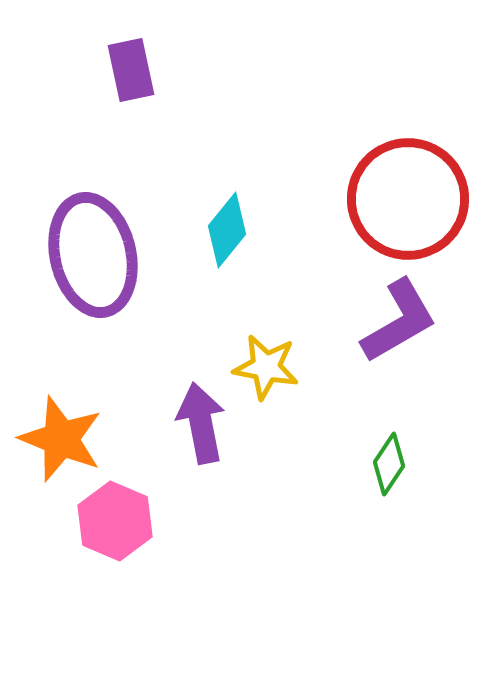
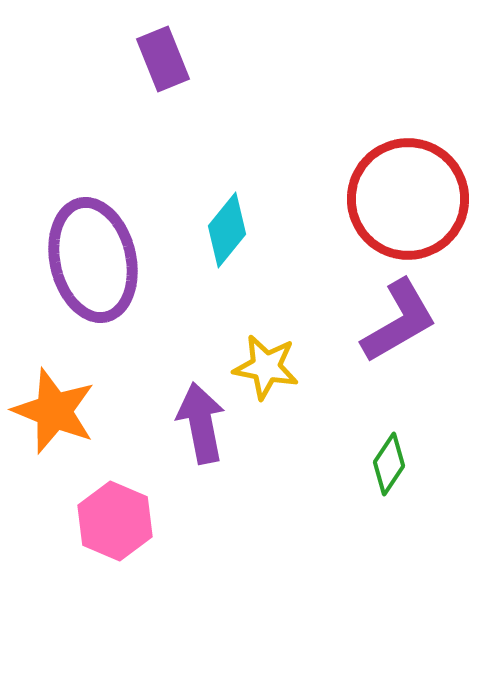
purple rectangle: moved 32 px right, 11 px up; rotated 10 degrees counterclockwise
purple ellipse: moved 5 px down
orange star: moved 7 px left, 28 px up
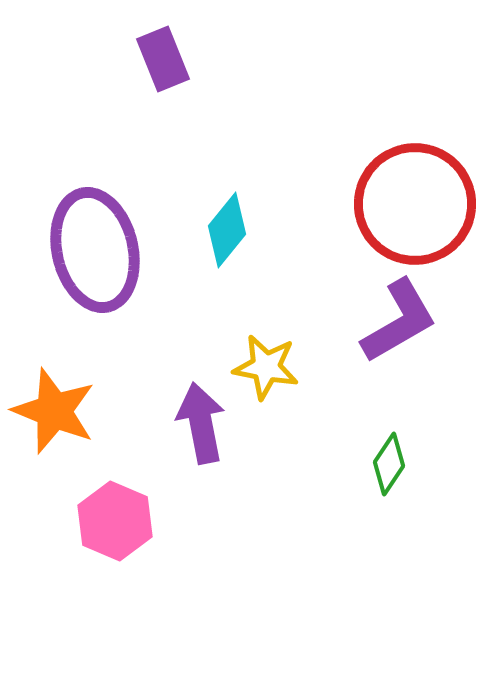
red circle: moved 7 px right, 5 px down
purple ellipse: moved 2 px right, 10 px up
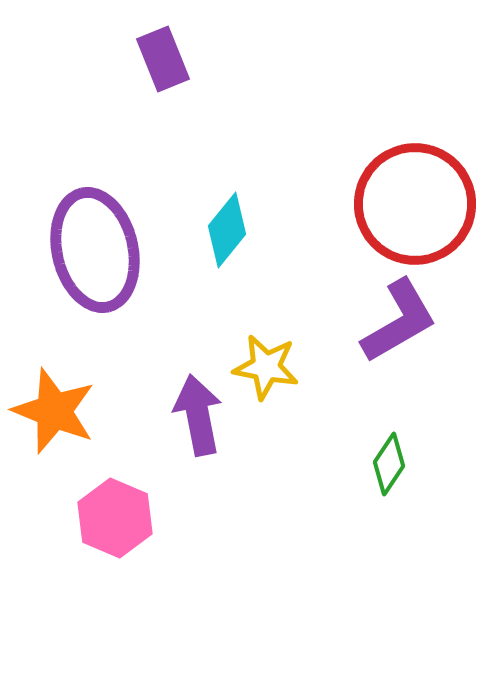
purple arrow: moved 3 px left, 8 px up
pink hexagon: moved 3 px up
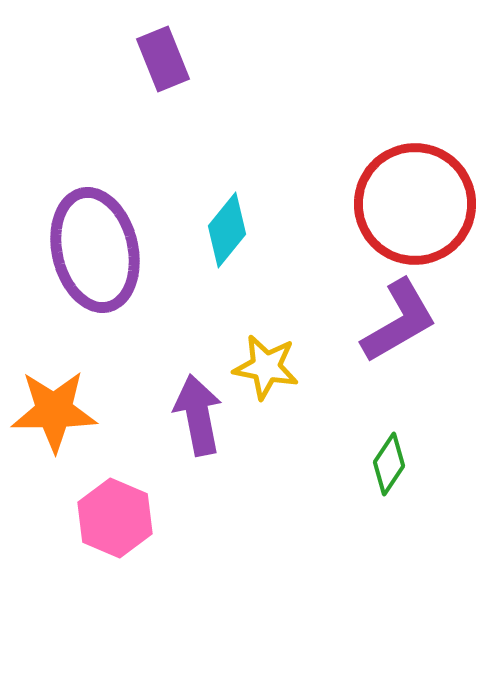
orange star: rotated 22 degrees counterclockwise
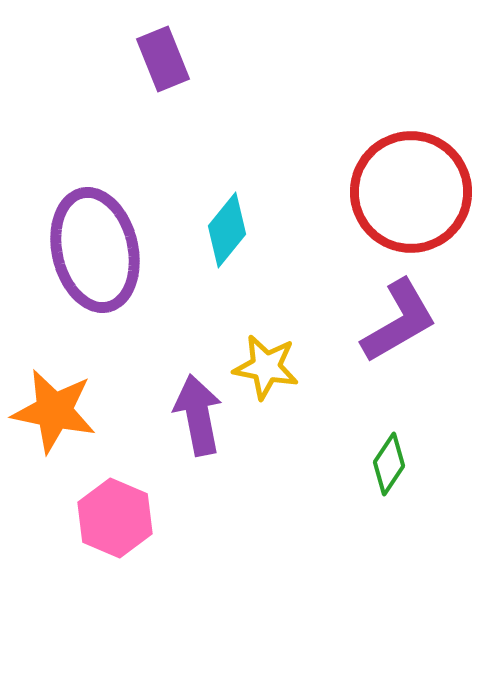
red circle: moved 4 px left, 12 px up
orange star: rotated 12 degrees clockwise
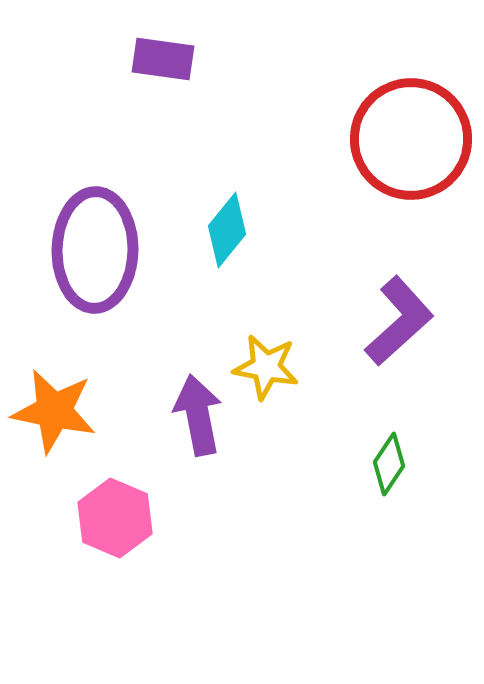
purple rectangle: rotated 60 degrees counterclockwise
red circle: moved 53 px up
purple ellipse: rotated 14 degrees clockwise
purple L-shape: rotated 12 degrees counterclockwise
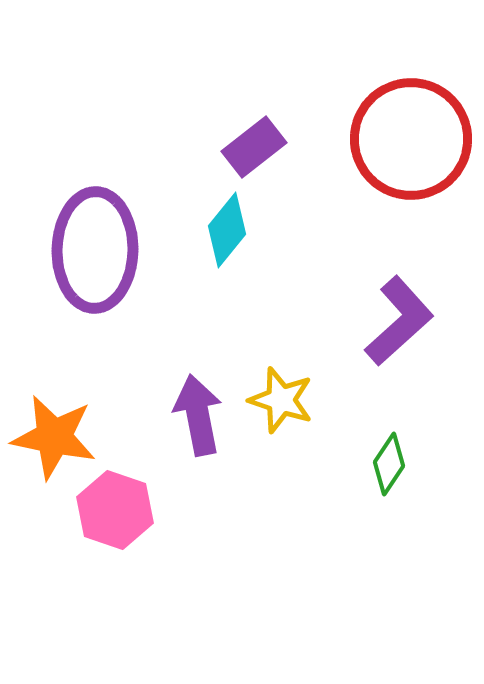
purple rectangle: moved 91 px right, 88 px down; rotated 46 degrees counterclockwise
yellow star: moved 15 px right, 33 px down; rotated 8 degrees clockwise
orange star: moved 26 px down
pink hexagon: moved 8 px up; rotated 4 degrees counterclockwise
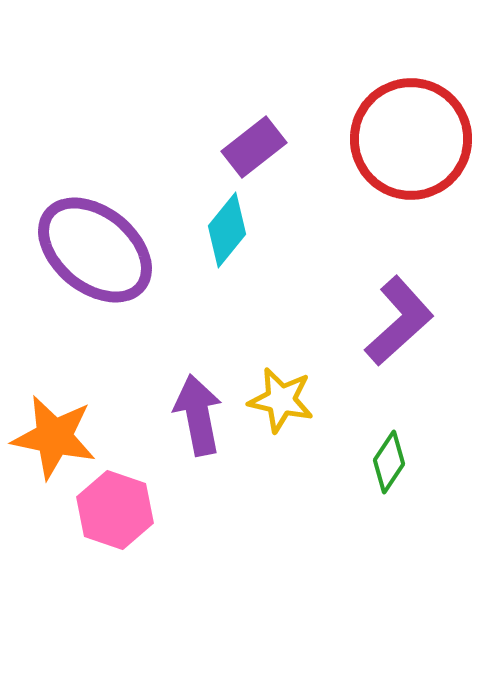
purple ellipse: rotated 52 degrees counterclockwise
yellow star: rotated 6 degrees counterclockwise
green diamond: moved 2 px up
